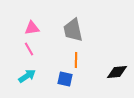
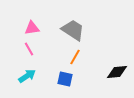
gray trapezoid: rotated 135 degrees clockwise
orange line: moved 1 px left, 3 px up; rotated 28 degrees clockwise
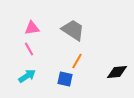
orange line: moved 2 px right, 4 px down
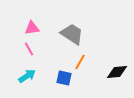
gray trapezoid: moved 1 px left, 4 px down
orange line: moved 3 px right, 1 px down
blue square: moved 1 px left, 1 px up
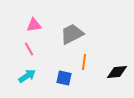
pink triangle: moved 2 px right, 3 px up
gray trapezoid: rotated 60 degrees counterclockwise
orange line: moved 4 px right; rotated 21 degrees counterclockwise
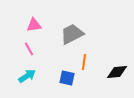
blue square: moved 3 px right
